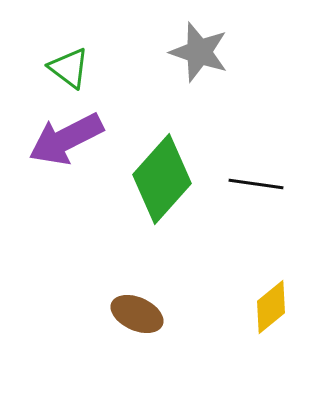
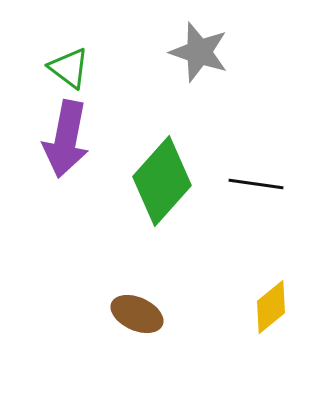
purple arrow: rotated 52 degrees counterclockwise
green diamond: moved 2 px down
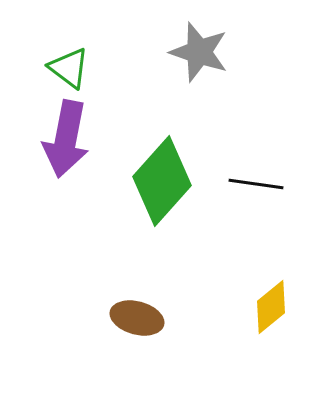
brown ellipse: moved 4 px down; rotated 9 degrees counterclockwise
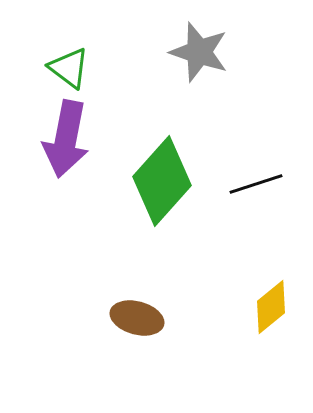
black line: rotated 26 degrees counterclockwise
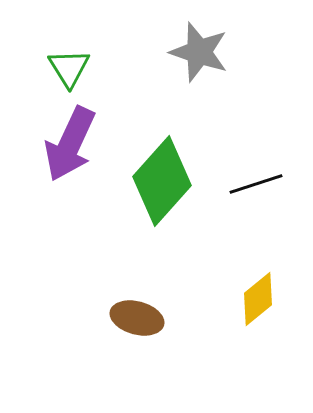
green triangle: rotated 21 degrees clockwise
purple arrow: moved 4 px right, 5 px down; rotated 14 degrees clockwise
yellow diamond: moved 13 px left, 8 px up
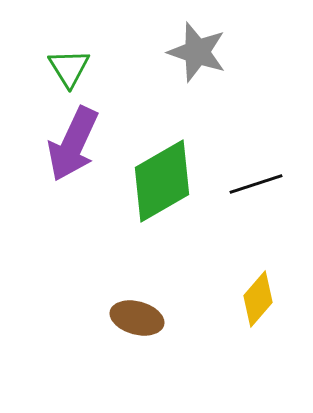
gray star: moved 2 px left
purple arrow: moved 3 px right
green diamond: rotated 18 degrees clockwise
yellow diamond: rotated 10 degrees counterclockwise
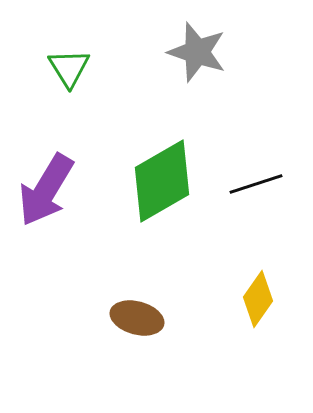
purple arrow: moved 27 px left, 46 px down; rotated 6 degrees clockwise
yellow diamond: rotated 6 degrees counterclockwise
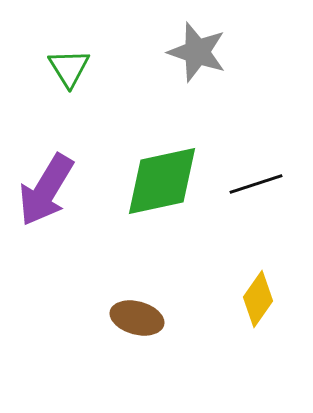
green diamond: rotated 18 degrees clockwise
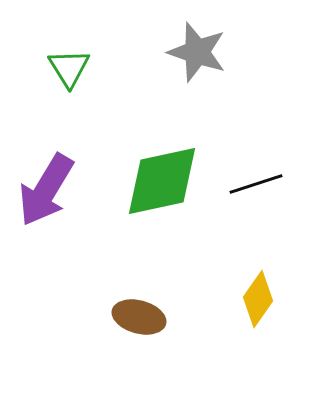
brown ellipse: moved 2 px right, 1 px up
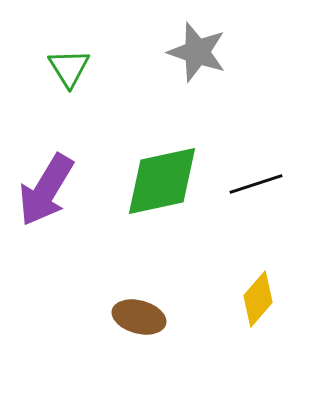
yellow diamond: rotated 6 degrees clockwise
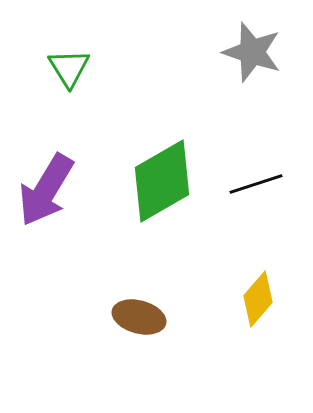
gray star: moved 55 px right
green diamond: rotated 18 degrees counterclockwise
